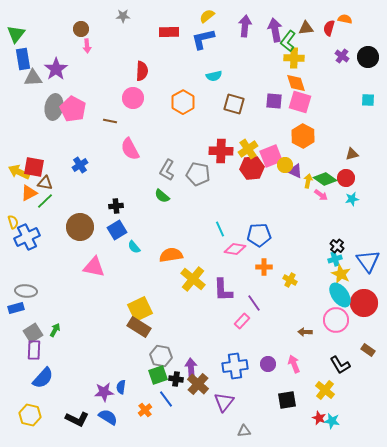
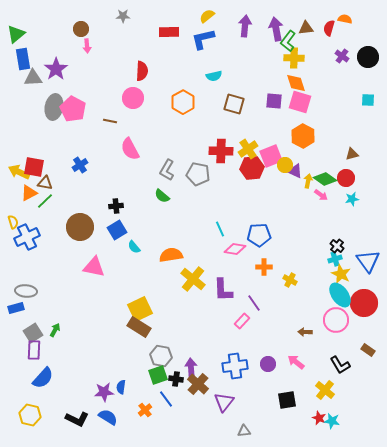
purple arrow at (275, 30): moved 1 px right, 1 px up
green triangle at (16, 34): rotated 12 degrees clockwise
pink arrow at (294, 364): moved 2 px right, 2 px up; rotated 30 degrees counterclockwise
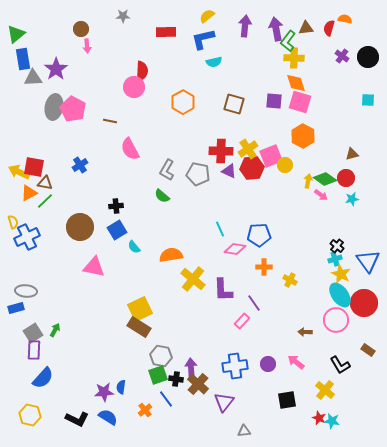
red rectangle at (169, 32): moved 3 px left
cyan semicircle at (214, 76): moved 14 px up
pink circle at (133, 98): moved 1 px right, 11 px up
purple triangle at (295, 171): moved 66 px left
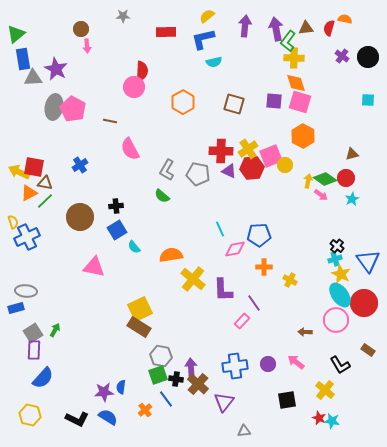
purple star at (56, 69): rotated 10 degrees counterclockwise
cyan star at (352, 199): rotated 16 degrees counterclockwise
brown circle at (80, 227): moved 10 px up
pink diamond at (235, 249): rotated 20 degrees counterclockwise
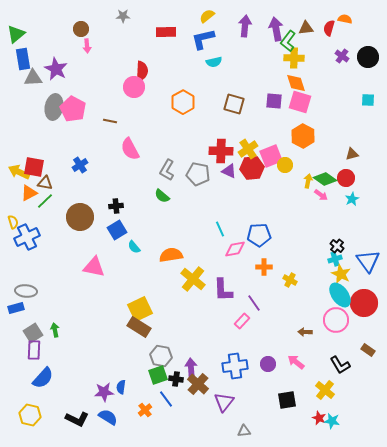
green arrow at (55, 330): rotated 40 degrees counterclockwise
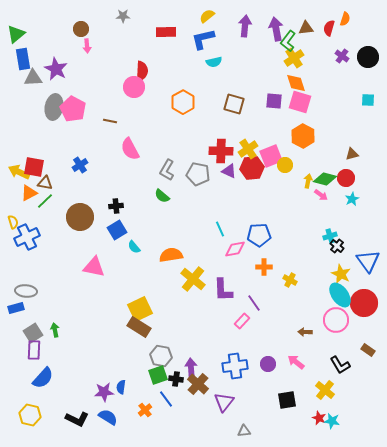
orange semicircle at (345, 19): rotated 96 degrees clockwise
yellow cross at (294, 58): rotated 36 degrees counterclockwise
green diamond at (325, 179): rotated 20 degrees counterclockwise
cyan cross at (335, 259): moved 5 px left, 23 px up
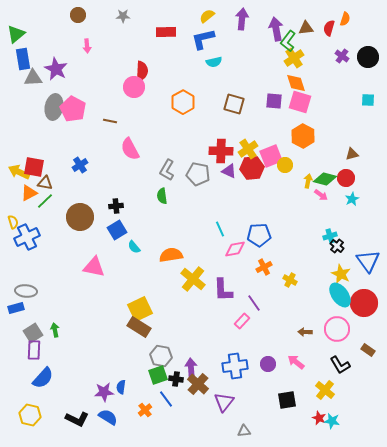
purple arrow at (245, 26): moved 3 px left, 7 px up
brown circle at (81, 29): moved 3 px left, 14 px up
green semicircle at (162, 196): rotated 42 degrees clockwise
orange cross at (264, 267): rotated 28 degrees counterclockwise
pink circle at (336, 320): moved 1 px right, 9 px down
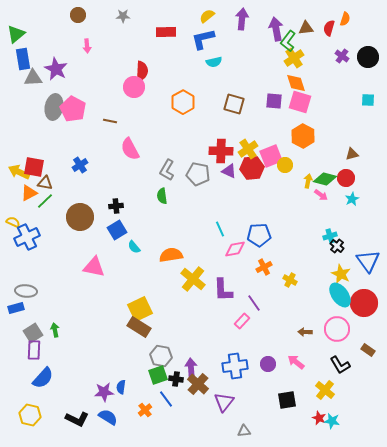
yellow semicircle at (13, 222): rotated 48 degrees counterclockwise
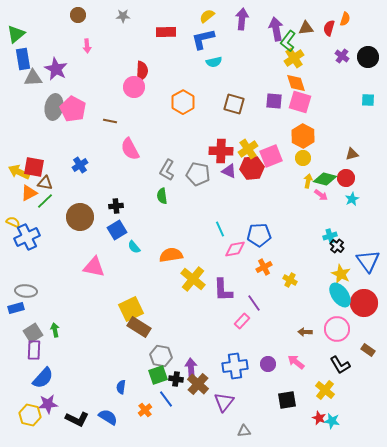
yellow circle at (285, 165): moved 18 px right, 7 px up
yellow square at (140, 309): moved 9 px left
purple star at (104, 392): moved 56 px left, 12 px down
